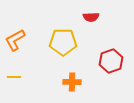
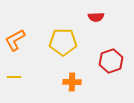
red semicircle: moved 5 px right
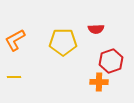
red semicircle: moved 12 px down
orange cross: moved 27 px right
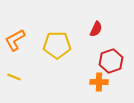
red semicircle: rotated 63 degrees counterclockwise
yellow pentagon: moved 6 px left, 3 px down
yellow line: rotated 24 degrees clockwise
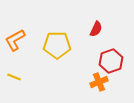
orange cross: rotated 24 degrees counterclockwise
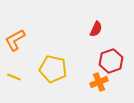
yellow pentagon: moved 4 px left, 24 px down; rotated 12 degrees clockwise
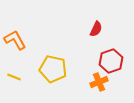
orange L-shape: rotated 90 degrees clockwise
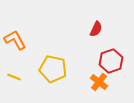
orange cross: rotated 30 degrees counterclockwise
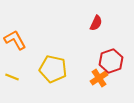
red semicircle: moved 6 px up
yellow line: moved 2 px left
orange cross: moved 4 px up; rotated 18 degrees clockwise
